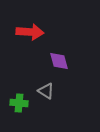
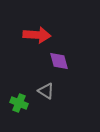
red arrow: moved 7 px right, 3 px down
green cross: rotated 18 degrees clockwise
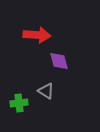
green cross: rotated 30 degrees counterclockwise
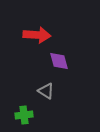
green cross: moved 5 px right, 12 px down
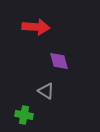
red arrow: moved 1 px left, 8 px up
green cross: rotated 18 degrees clockwise
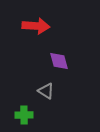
red arrow: moved 1 px up
green cross: rotated 12 degrees counterclockwise
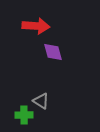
purple diamond: moved 6 px left, 9 px up
gray triangle: moved 5 px left, 10 px down
